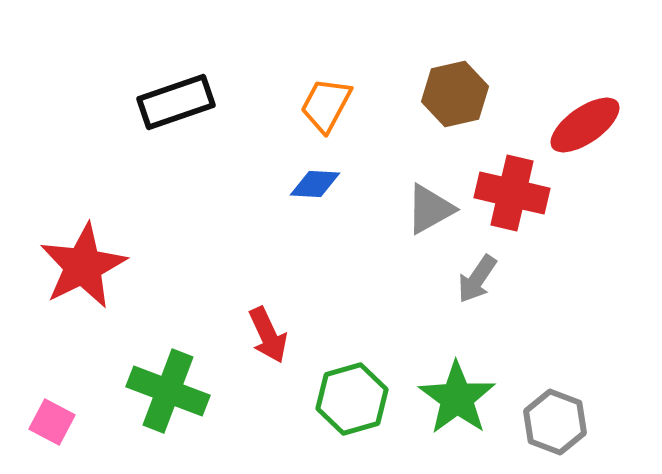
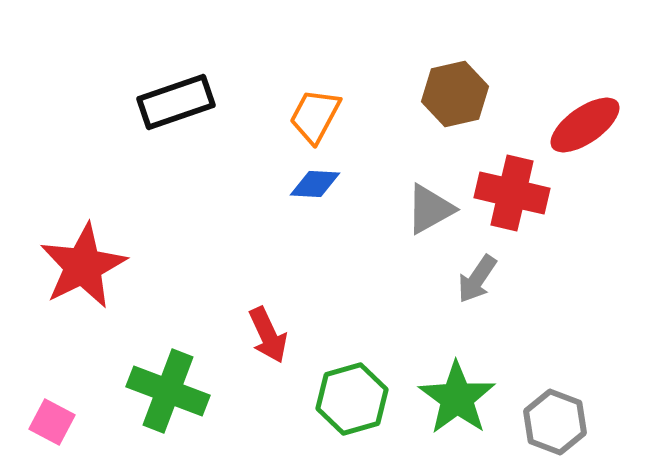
orange trapezoid: moved 11 px left, 11 px down
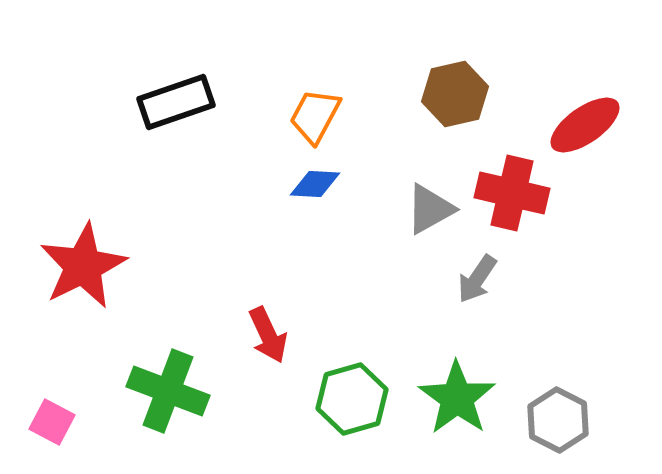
gray hexagon: moved 3 px right, 2 px up; rotated 6 degrees clockwise
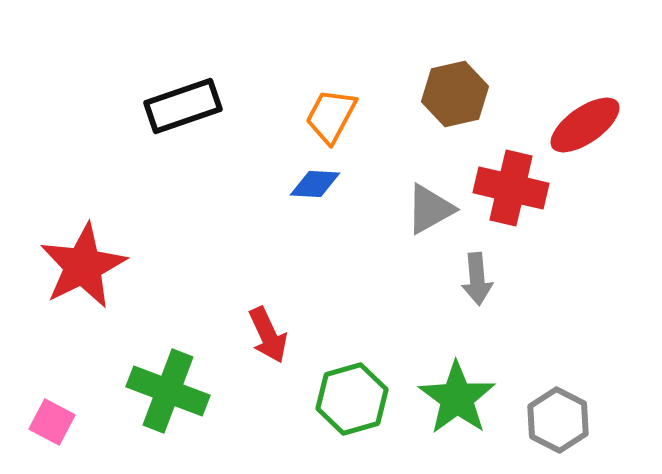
black rectangle: moved 7 px right, 4 px down
orange trapezoid: moved 16 px right
red cross: moved 1 px left, 5 px up
gray arrow: rotated 39 degrees counterclockwise
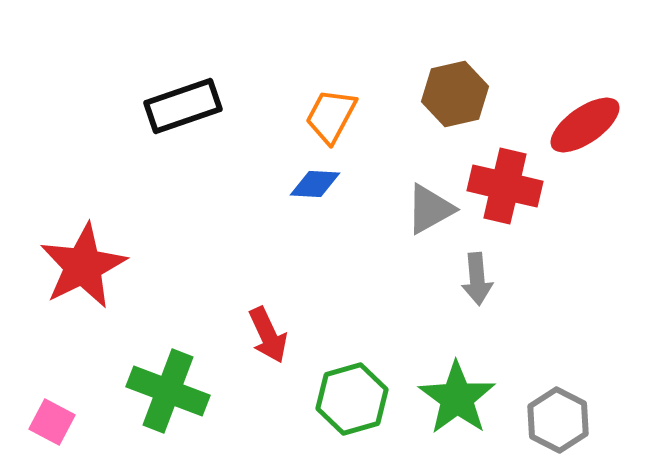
red cross: moved 6 px left, 2 px up
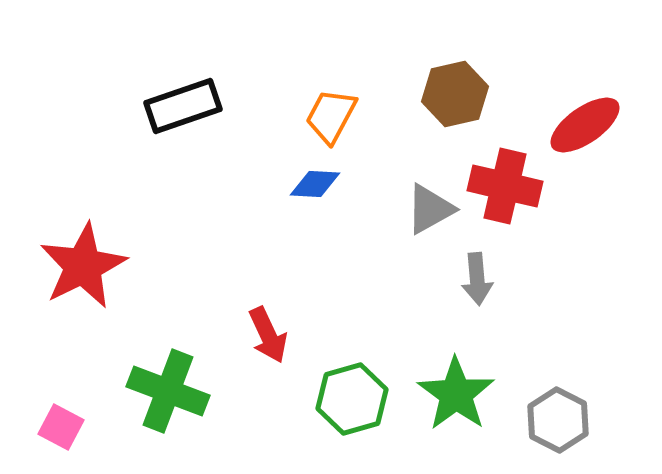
green star: moved 1 px left, 4 px up
pink square: moved 9 px right, 5 px down
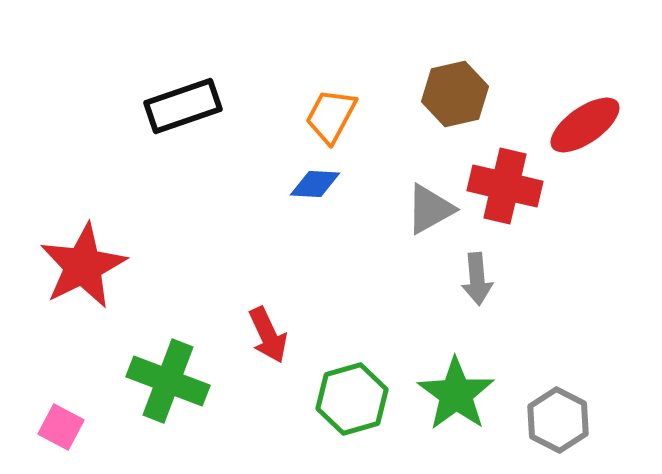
green cross: moved 10 px up
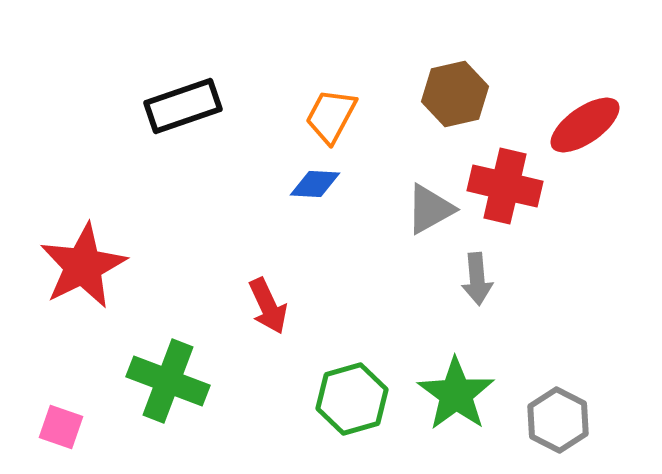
red arrow: moved 29 px up
pink square: rotated 9 degrees counterclockwise
